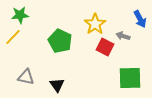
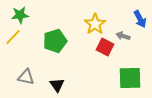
green pentagon: moved 5 px left; rotated 30 degrees clockwise
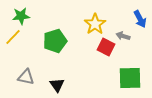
green star: moved 1 px right, 1 px down
red square: moved 1 px right
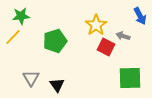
blue arrow: moved 3 px up
yellow star: moved 1 px right, 1 px down
gray triangle: moved 5 px right, 1 px down; rotated 48 degrees clockwise
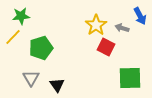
gray arrow: moved 1 px left, 8 px up
green pentagon: moved 14 px left, 7 px down
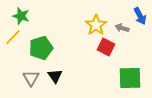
green star: rotated 24 degrees clockwise
black triangle: moved 2 px left, 9 px up
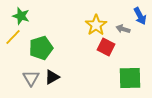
gray arrow: moved 1 px right, 1 px down
black triangle: moved 3 px left, 1 px down; rotated 35 degrees clockwise
